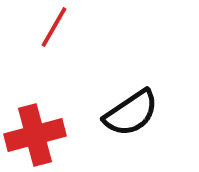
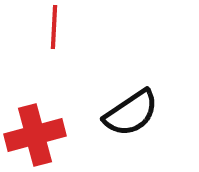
red line: rotated 27 degrees counterclockwise
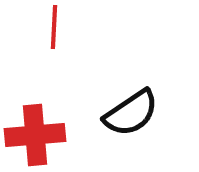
red cross: rotated 10 degrees clockwise
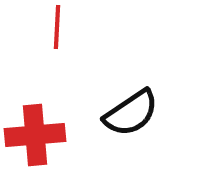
red line: moved 3 px right
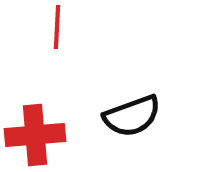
black semicircle: moved 1 px right, 3 px down; rotated 14 degrees clockwise
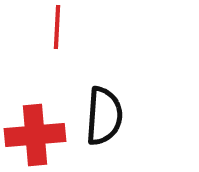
black semicircle: moved 28 px left; rotated 66 degrees counterclockwise
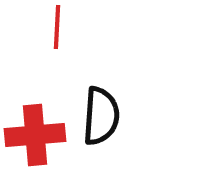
black semicircle: moved 3 px left
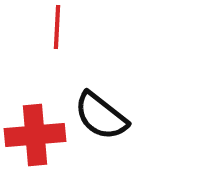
black semicircle: rotated 124 degrees clockwise
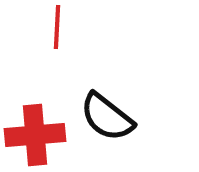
black semicircle: moved 6 px right, 1 px down
